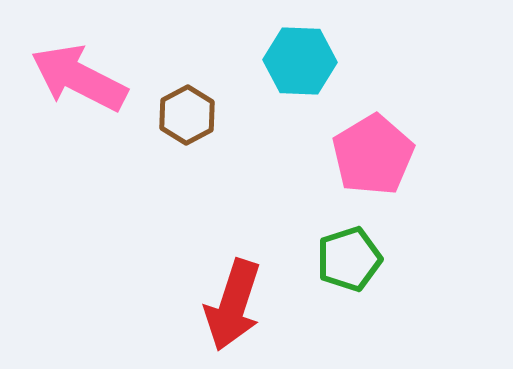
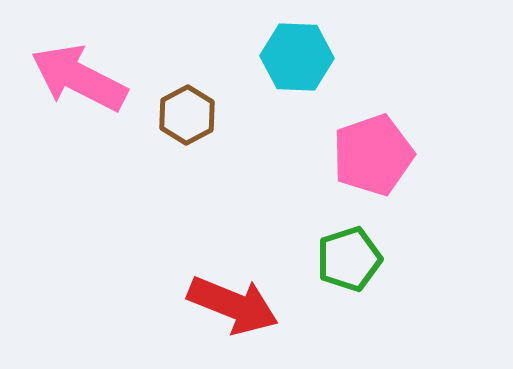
cyan hexagon: moved 3 px left, 4 px up
pink pentagon: rotated 12 degrees clockwise
red arrow: rotated 86 degrees counterclockwise
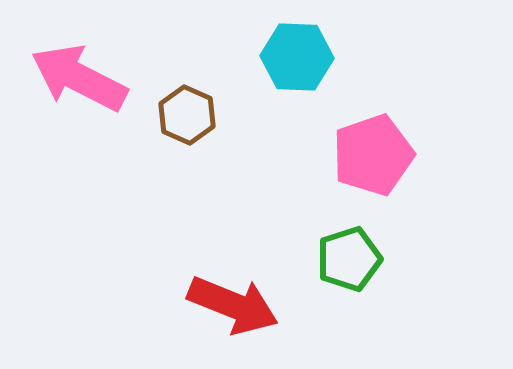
brown hexagon: rotated 8 degrees counterclockwise
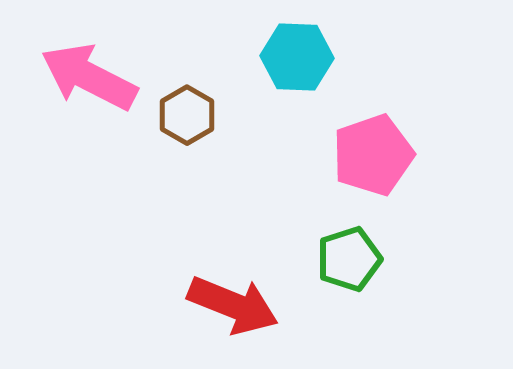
pink arrow: moved 10 px right, 1 px up
brown hexagon: rotated 6 degrees clockwise
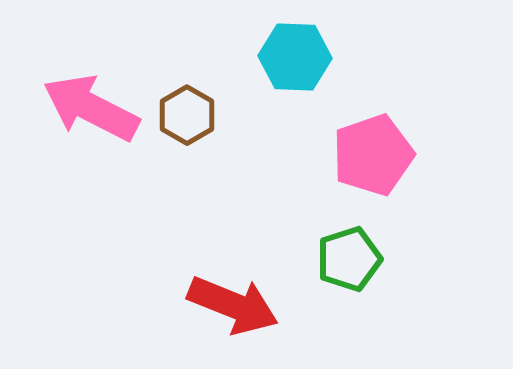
cyan hexagon: moved 2 px left
pink arrow: moved 2 px right, 31 px down
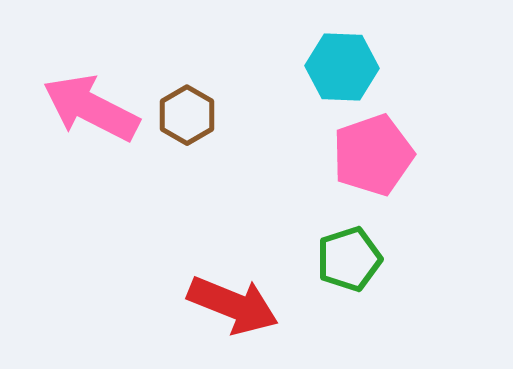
cyan hexagon: moved 47 px right, 10 px down
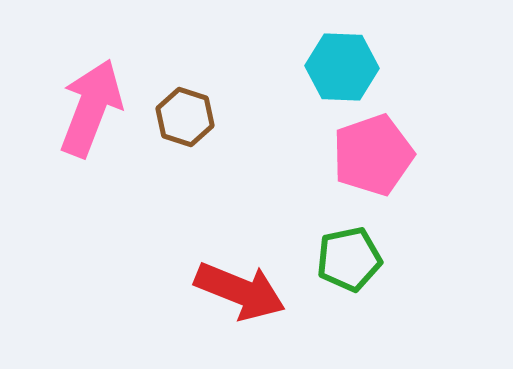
pink arrow: rotated 84 degrees clockwise
brown hexagon: moved 2 px left, 2 px down; rotated 12 degrees counterclockwise
green pentagon: rotated 6 degrees clockwise
red arrow: moved 7 px right, 14 px up
